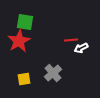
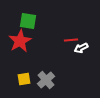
green square: moved 3 px right, 1 px up
red star: moved 1 px right
gray cross: moved 7 px left, 7 px down
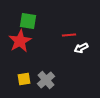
red line: moved 2 px left, 5 px up
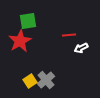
green square: rotated 18 degrees counterclockwise
yellow square: moved 6 px right, 2 px down; rotated 24 degrees counterclockwise
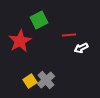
green square: moved 11 px right, 1 px up; rotated 18 degrees counterclockwise
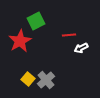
green square: moved 3 px left, 1 px down
yellow square: moved 2 px left, 2 px up; rotated 16 degrees counterclockwise
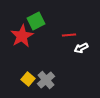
red star: moved 2 px right, 5 px up
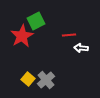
white arrow: rotated 32 degrees clockwise
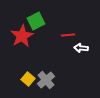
red line: moved 1 px left
